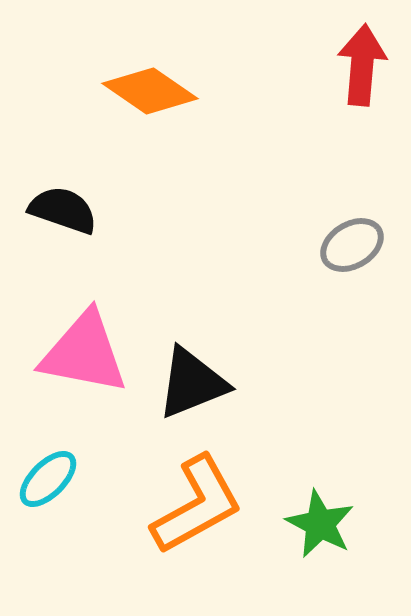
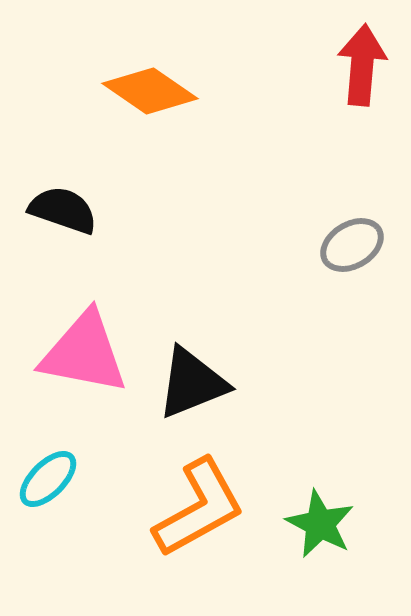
orange L-shape: moved 2 px right, 3 px down
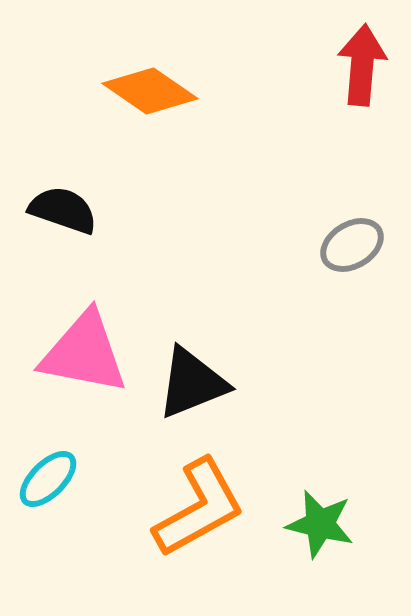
green star: rotated 14 degrees counterclockwise
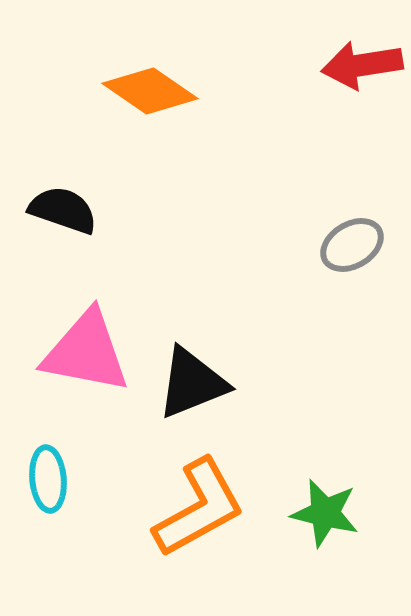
red arrow: rotated 104 degrees counterclockwise
pink triangle: moved 2 px right, 1 px up
cyan ellipse: rotated 50 degrees counterclockwise
green star: moved 5 px right, 11 px up
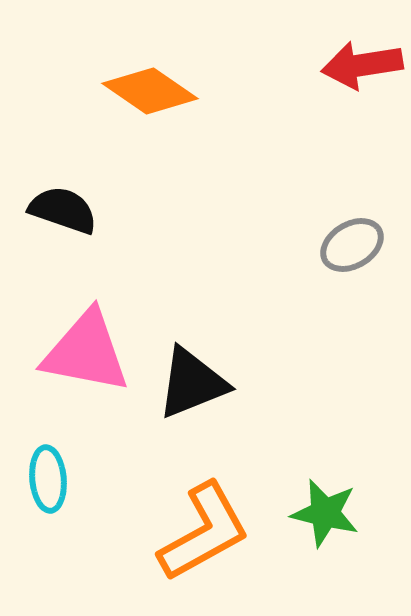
orange L-shape: moved 5 px right, 24 px down
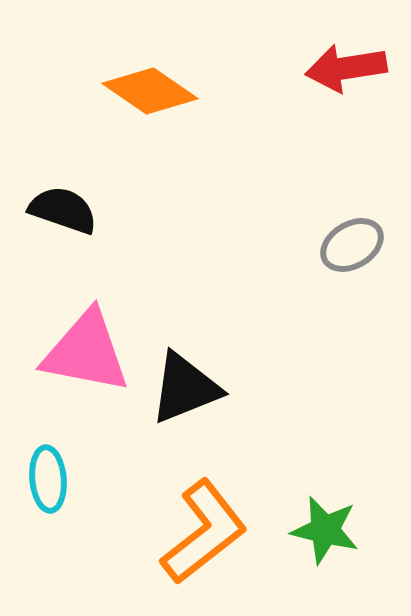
red arrow: moved 16 px left, 3 px down
black triangle: moved 7 px left, 5 px down
green star: moved 17 px down
orange L-shape: rotated 9 degrees counterclockwise
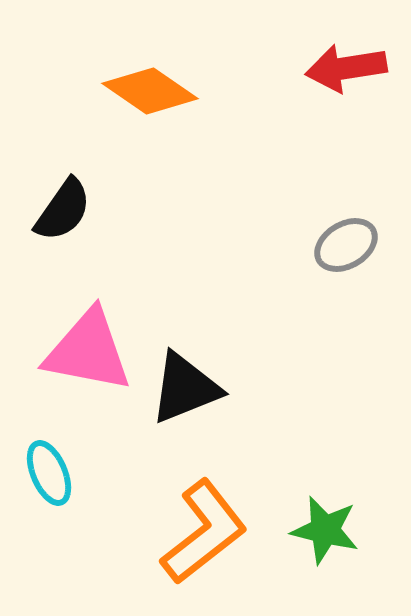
black semicircle: rotated 106 degrees clockwise
gray ellipse: moved 6 px left
pink triangle: moved 2 px right, 1 px up
cyan ellipse: moved 1 px right, 6 px up; rotated 18 degrees counterclockwise
